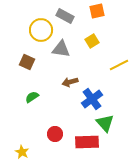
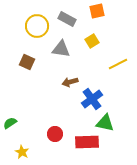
gray rectangle: moved 2 px right, 3 px down
yellow circle: moved 4 px left, 4 px up
yellow line: moved 1 px left, 1 px up
green semicircle: moved 22 px left, 26 px down
green triangle: rotated 36 degrees counterclockwise
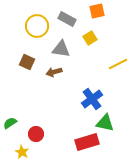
yellow square: moved 2 px left, 3 px up
brown arrow: moved 16 px left, 10 px up
red circle: moved 19 px left
red rectangle: rotated 15 degrees counterclockwise
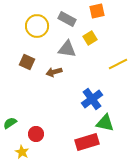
gray triangle: moved 6 px right
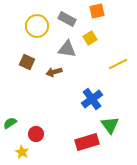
green triangle: moved 5 px right, 2 px down; rotated 42 degrees clockwise
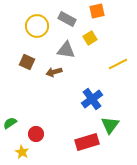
gray triangle: moved 1 px left, 1 px down
green triangle: rotated 12 degrees clockwise
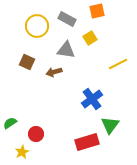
yellow star: rotated 16 degrees clockwise
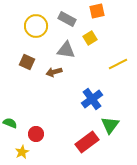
yellow circle: moved 1 px left
green semicircle: rotated 56 degrees clockwise
red rectangle: rotated 20 degrees counterclockwise
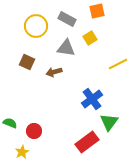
gray triangle: moved 2 px up
green triangle: moved 1 px left, 3 px up
red circle: moved 2 px left, 3 px up
